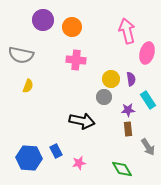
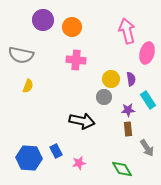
gray arrow: moved 1 px left, 1 px down
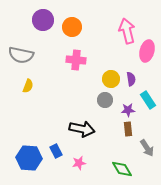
pink ellipse: moved 2 px up
gray circle: moved 1 px right, 3 px down
black arrow: moved 8 px down
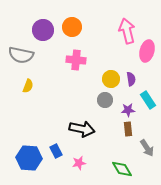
purple circle: moved 10 px down
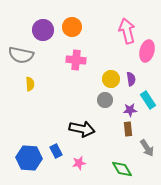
yellow semicircle: moved 2 px right, 2 px up; rotated 24 degrees counterclockwise
purple star: moved 2 px right
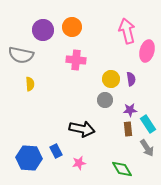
cyan rectangle: moved 24 px down
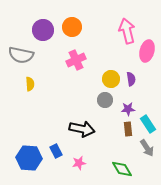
pink cross: rotated 30 degrees counterclockwise
purple star: moved 2 px left, 1 px up
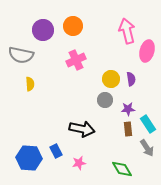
orange circle: moved 1 px right, 1 px up
